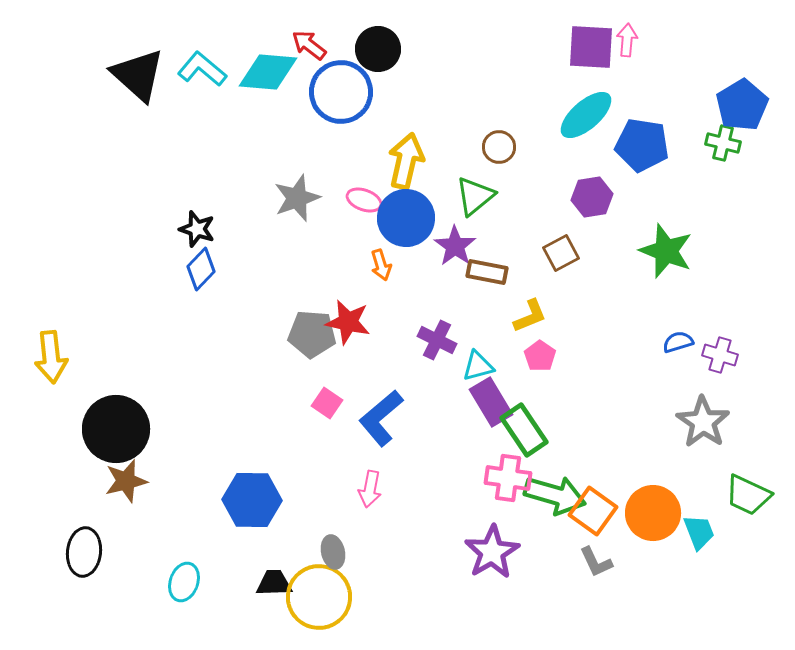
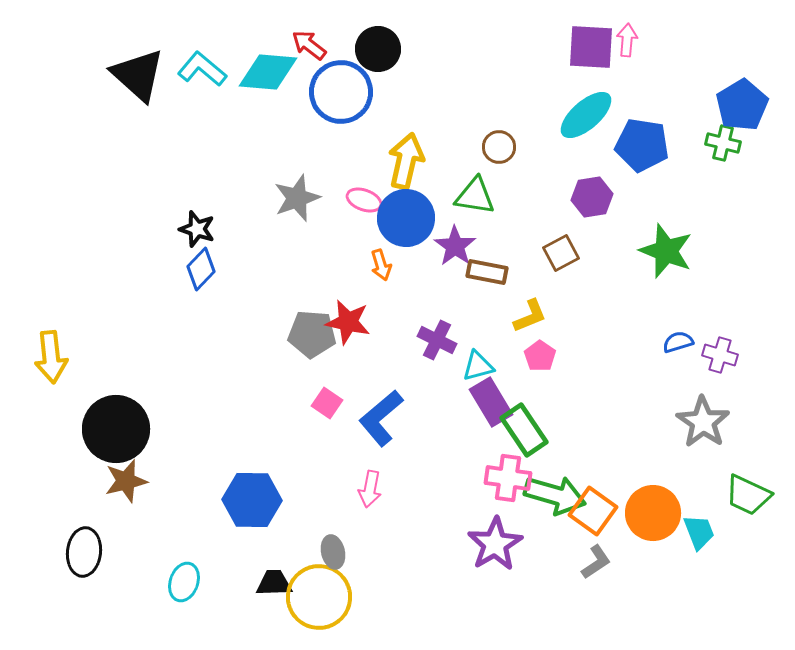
green triangle at (475, 196): rotated 48 degrees clockwise
purple star at (492, 552): moved 3 px right, 8 px up
gray L-shape at (596, 562): rotated 99 degrees counterclockwise
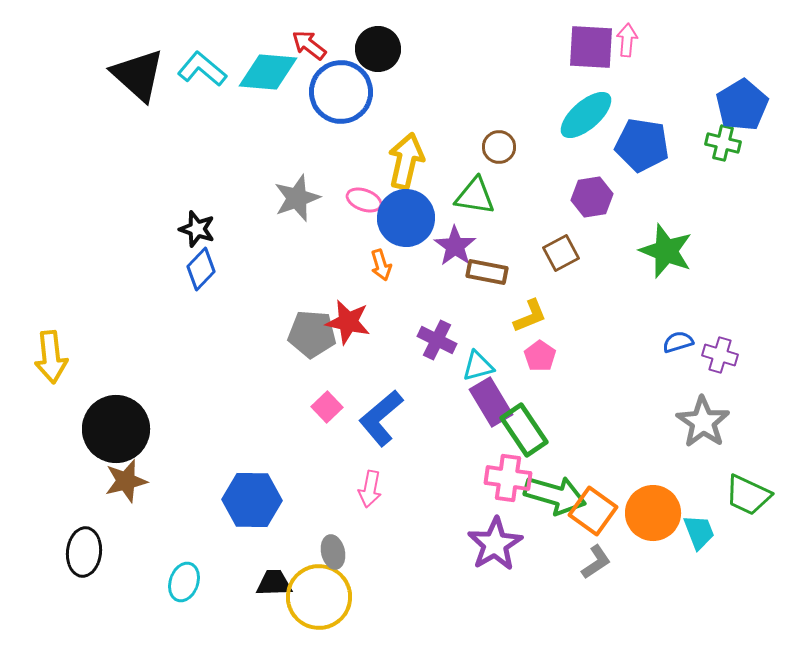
pink square at (327, 403): moved 4 px down; rotated 12 degrees clockwise
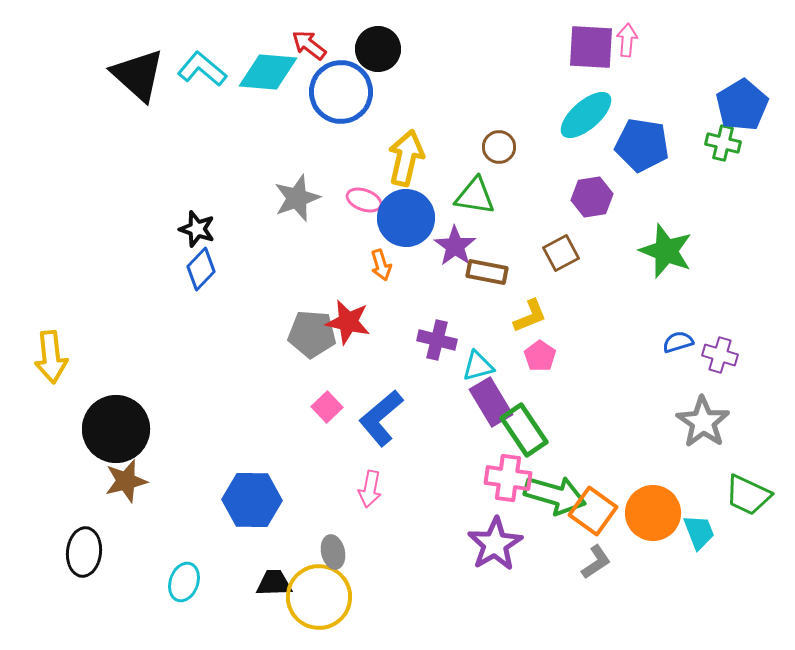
yellow arrow at (406, 161): moved 3 px up
purple cross at (437, 340): rotated 12 degrees counterclockwise
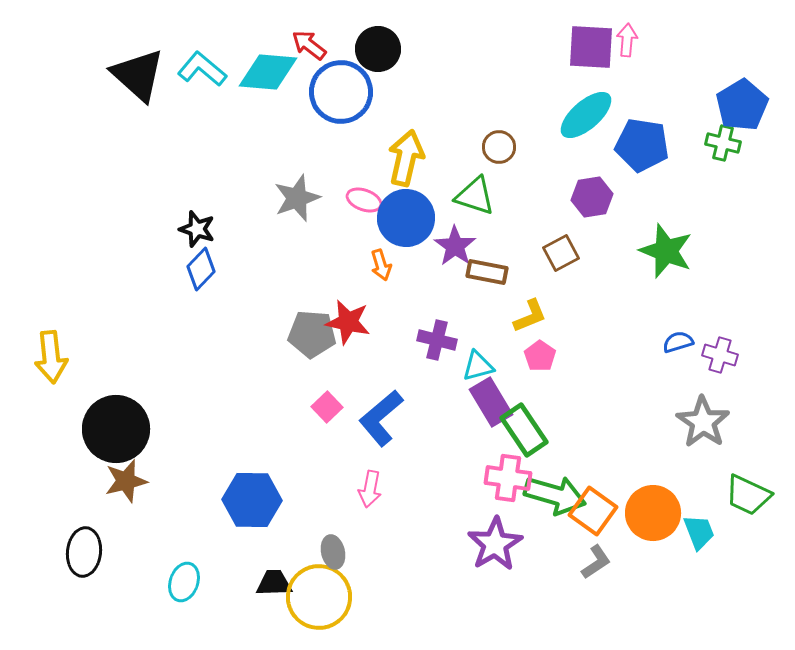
green triangle at (475, 196): rotated 9 degrees clockwise
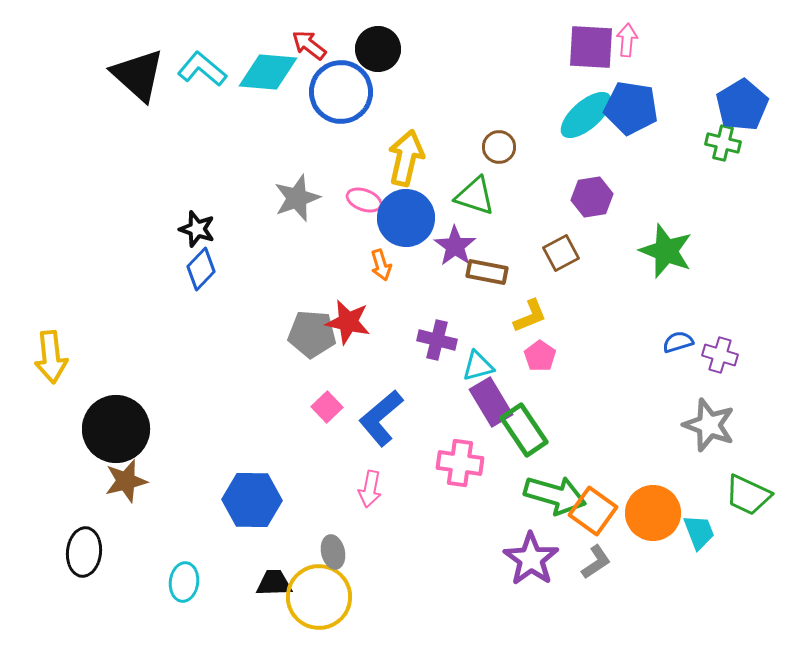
blue pentagon at (642, 145): moved 11 px left, 37 px up
gray star at (703, 422): moved 6 px right, 3 px down; rotated 14 degrees counterclockwise
pink cross at (508, 478): moved 48 px left, 15 px up
purple star at (495, 544): moved 36 px right, 15 px down; rotated 6 degrees counterclockwise
cyan ellipse at (184, 582): rotated 12 degrees counterclockwise
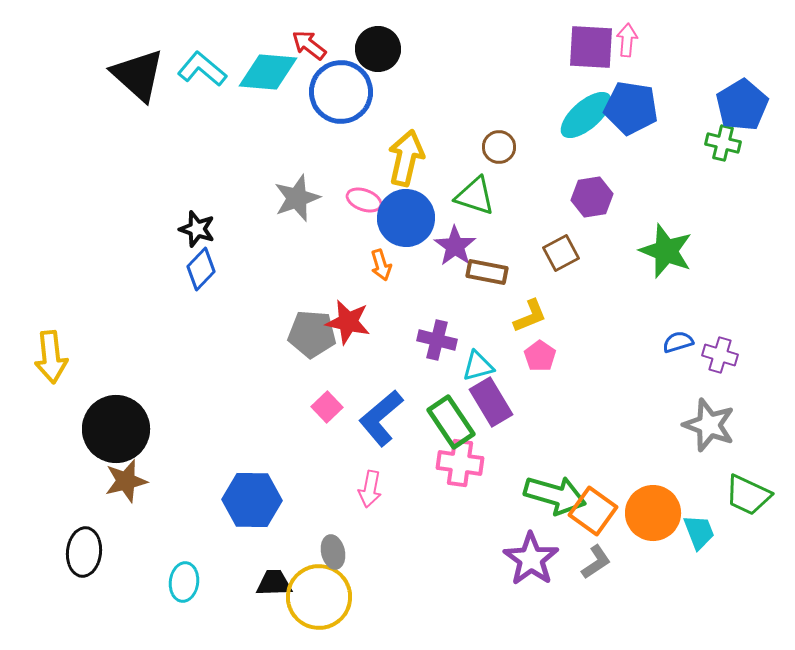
green rectangle at (524, 430): moved 73 px left, 8 px up
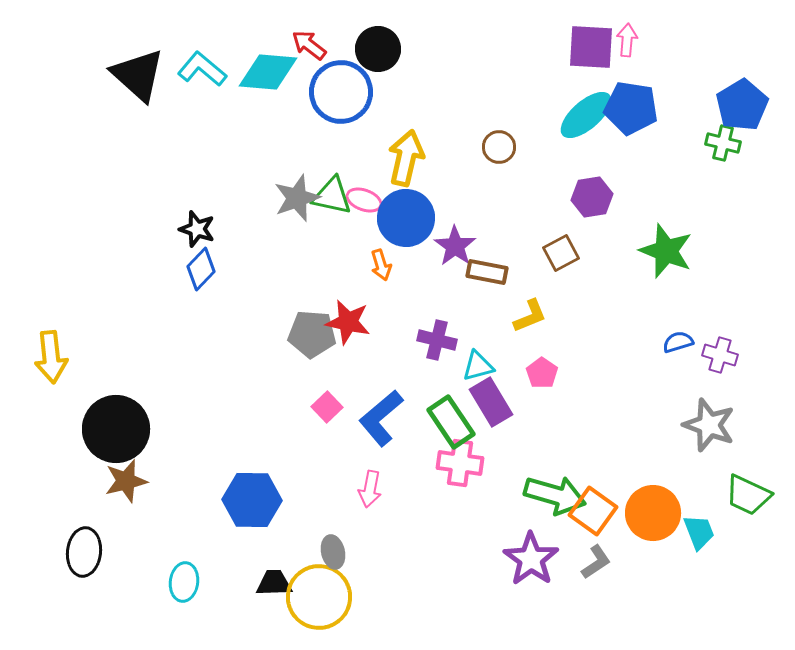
green triangle at (475, 196): moved 143 px left; rotated 6 degrees counterclockwise
pink pentagon at (540, 356): moved 2 px right, 17 px down
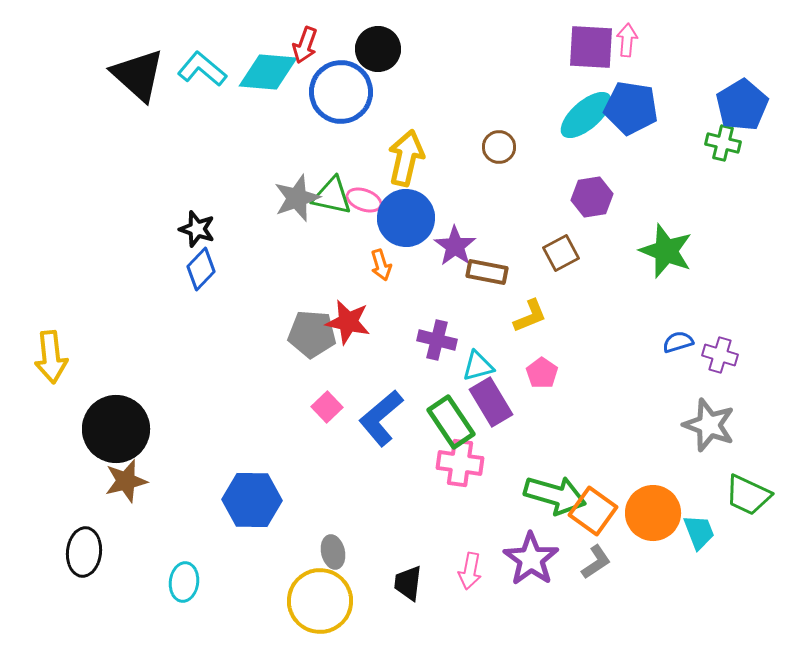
red arrow at (309, 45): moved 4 px left; rotated 108 degrees counterclockwise
pink arrow at (370, 489): moved 100 px right, 82 px down
black trapezoid at (274, 583): moved 134 px right; rotated 81 degrees counterclockwise
yellow circle at (319, 597): moved 1 px right, 4 px down
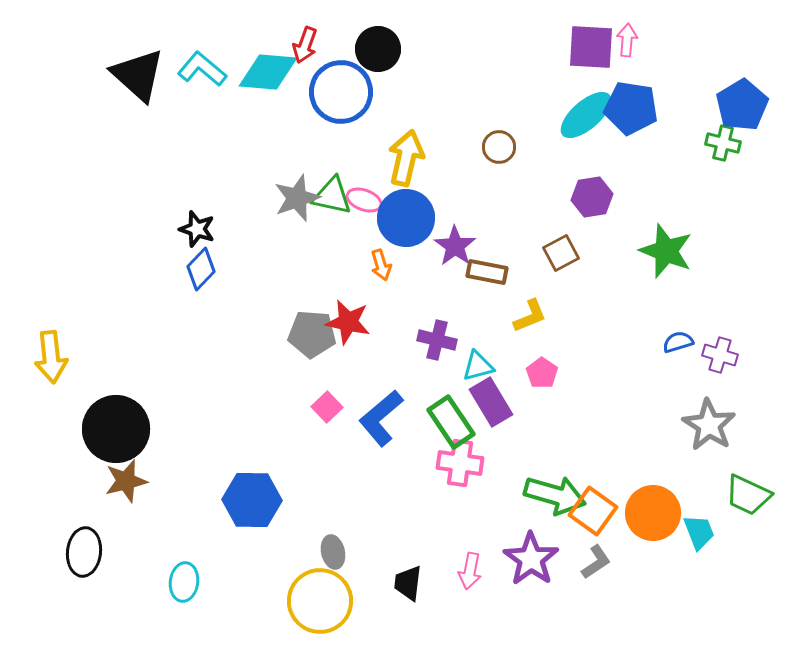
gray star at (709, 425): rotated 12 degrees clockwise
